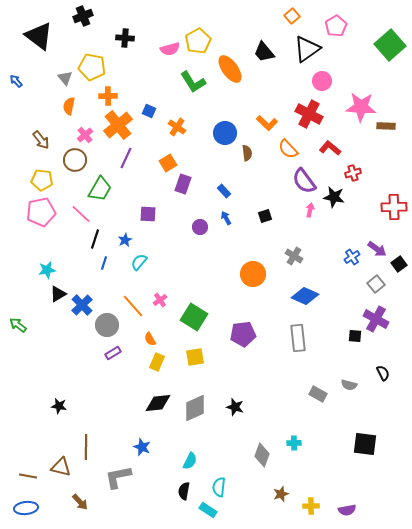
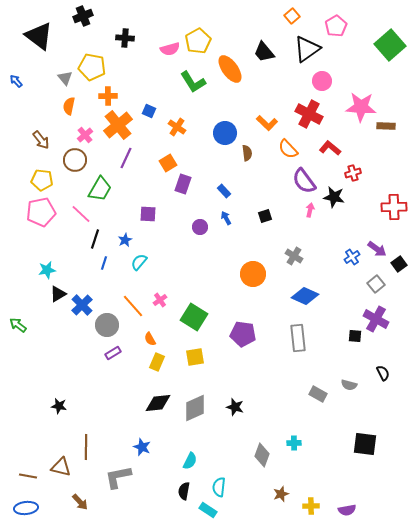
purple pentagon at (243, 334): rotated 15 degrees clockwise
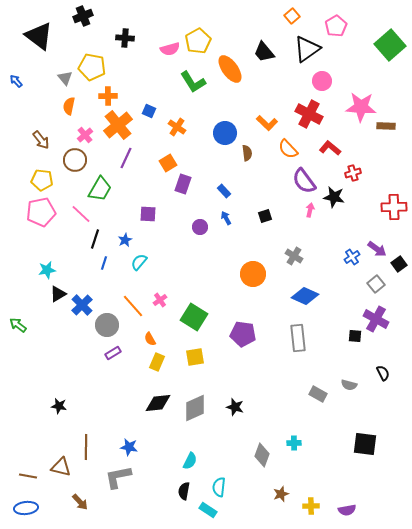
blue star at (142, 447): moved 13 px left; rotated 12 degrees counterclockwise
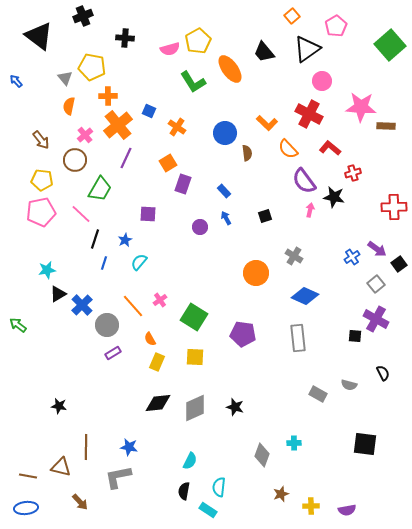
orange circle at (253, 274): moved 3 px right, 1 px up
yellow square at (195, 357): rotated 12 degrees clockwise
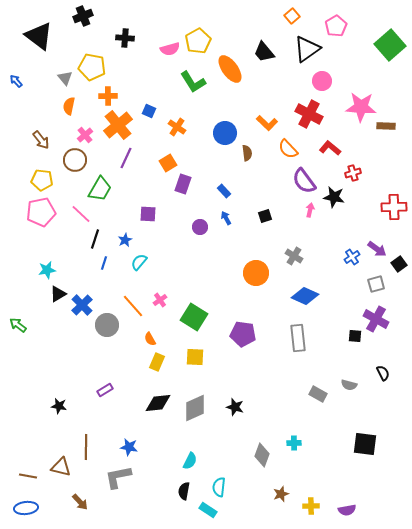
gray square at (376, 284): rotated 24 degrees clockwise
purple rectangle at (113, 353): moved 8 px left, 37 px down
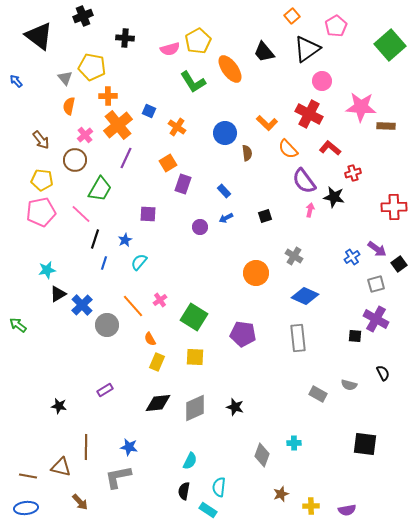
blue arrow at (226, 218): rotated 88 degrees counterclockwise
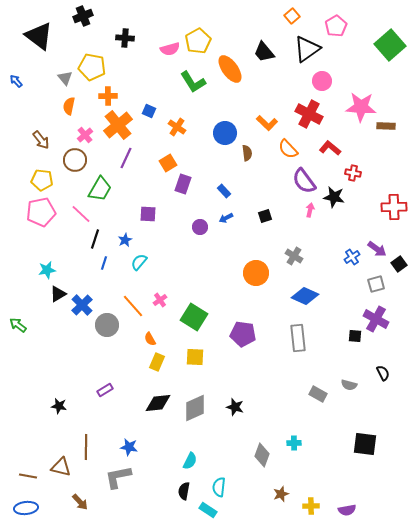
red cross at (353, 173): rotated 28 degrees clockwise
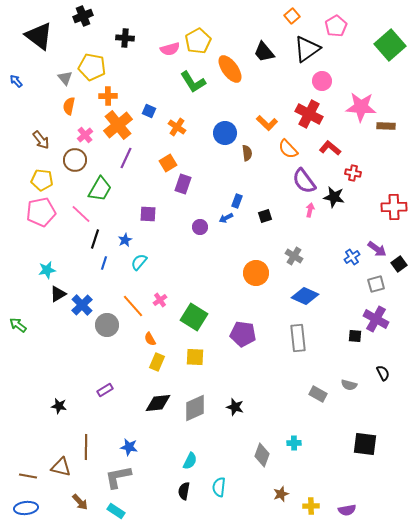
blue rectangle at (224, 191): moved 13 px right, 10 px down; rotated 64 degrees clockwise
cyan rectangle at (208, 510): moved 92 px left, 1 px down
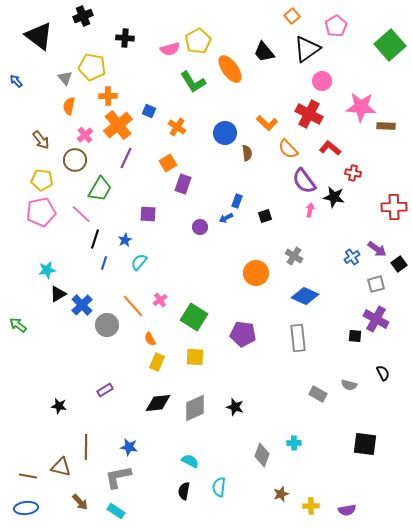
cyan semicircle at (190, 461): rotated 90 degrees counterclockwise
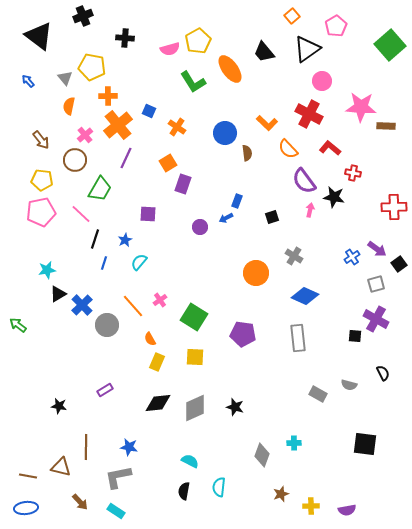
blue arrow at (16, 81): moved 12 px right
black square at (265, 216): moved 7 px right, 1 px down
